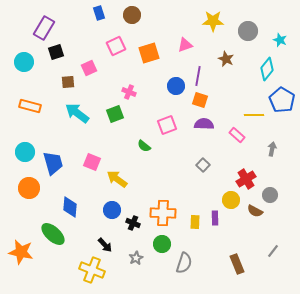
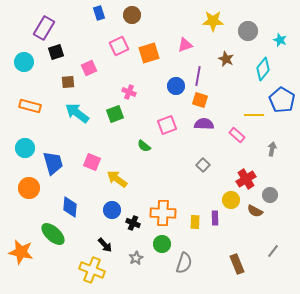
pink square at (116, 46): moved 3 px right
cyan diamond at (267, 69): moved 4 px left
cyan circle at (25, 152): moved 4 px up
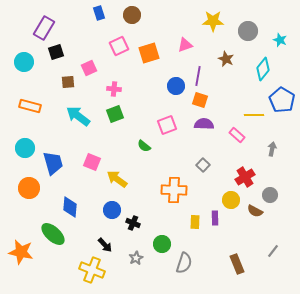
pink cross at (129, 92): moved 15 px left, 3 px up; rotated 16 degrees counterclockwise
cyan arrow at (77, 113): moved 1 px right, 3 px down
red cross at (246, 179): moved 1 px left, 2 px up
orange cross at (163, 213): moved 11 px right, 23 px up
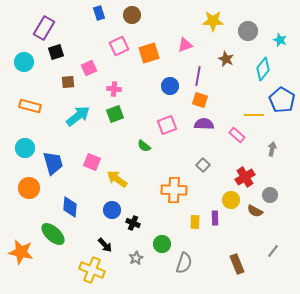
blue circle at (176, 86): moved 6 px left
cyan arrow at (78, 116): rotated 105 degrees clockwise
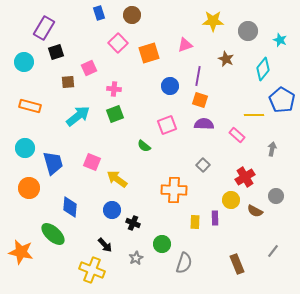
pink square at (119, 46): moved 1 px left, 3 px up; rotated 18 degrees counterclockwise
gray circle at (270, 195): moved 6 px right, 1 px down
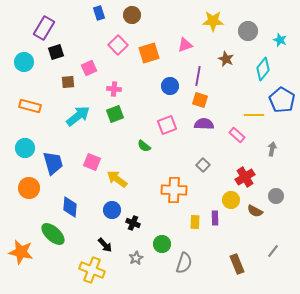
pink square at (118, 43): moved 2 px down
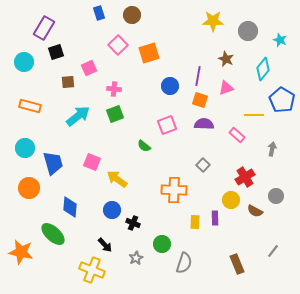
pink triangle at (185, 45): moved 41 px right, 43 px down
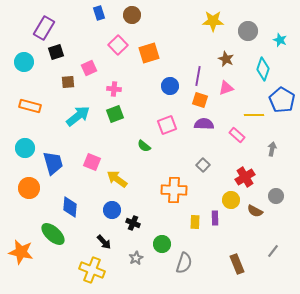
cyan diamond at (263, 69): rotated 20 degrees counterclockwise
black arrow at (105, 245): moved 1 px left, 3 px up
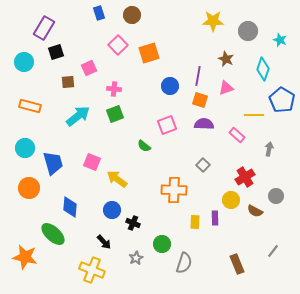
gray arrow at (272, 149): moved 3 px left
orange star at (21, 252): moved 4 px right, 5 px down
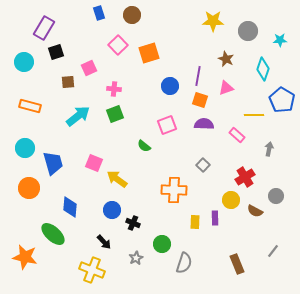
cyan star at (280, 40): rotated 24 degrees counterclockwise
pink square at (92, 162): moved 2 px right, 1 px down
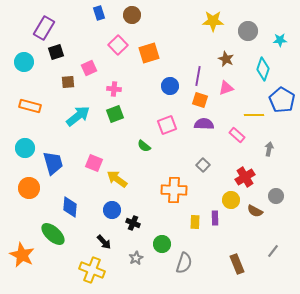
orange star at (25, 257): moved 3 px left, 2 px up; rotated 15 degrees clockwise
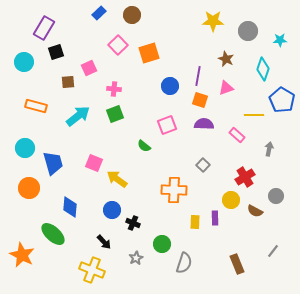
blue rectangle at (99, 13): rotated 64 degrees clockwise
orange rectangle at (30, 106): moved 6 px right
